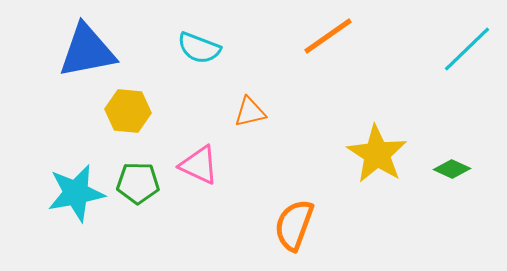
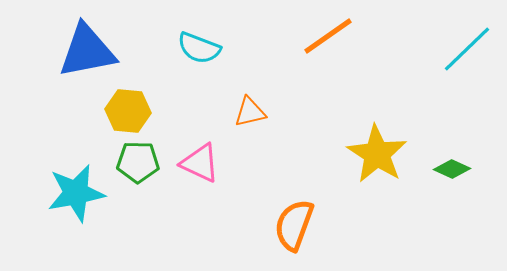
pink triangle: moved 1 px right, 2 px up
green pentagon: moved 21 px up
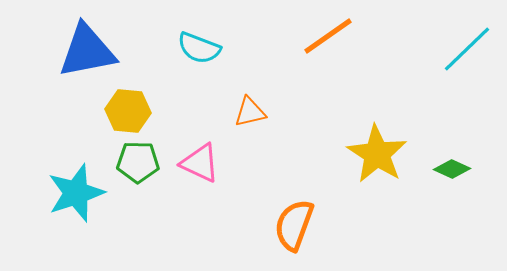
cyan star: rotated 8 degrees counterclockwise
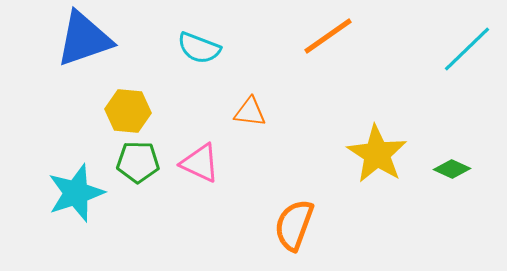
blue triangle: moved 3 px left, 12 px up; rotated 8 degrees counterclockwise
orange triangle: rotated 20 degrees clockwise
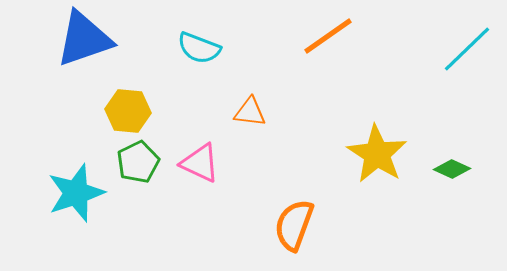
green pentagon: rotated 27 degrees counterclockwise
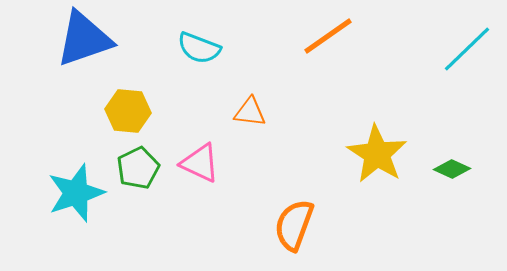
green pentagon: moved 6 px down
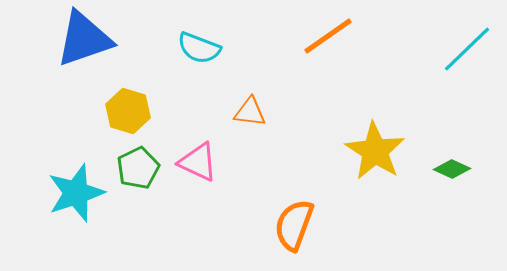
yellow hexagon: rotated 12 degrees clockwise
yellow star: moved 2 px left, 3 px up
pink triangle: moved 2 px left, 1 px up
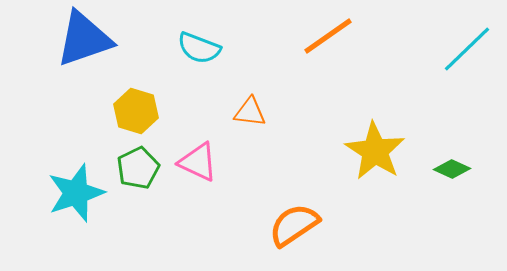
yellow hexagon: moved 8 px right
orange semicircle: rotated 36 degrees clockwise
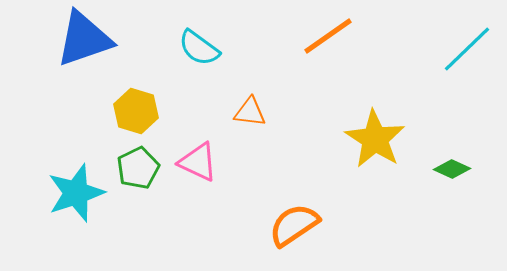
cyan semicircle: rotated 15 degrees clockwise
yellow star: moved 12 px up
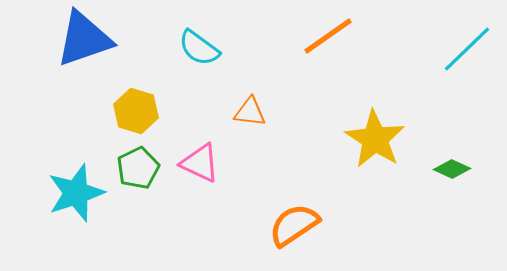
pink triangle: moved 2 px right, 1 px down
